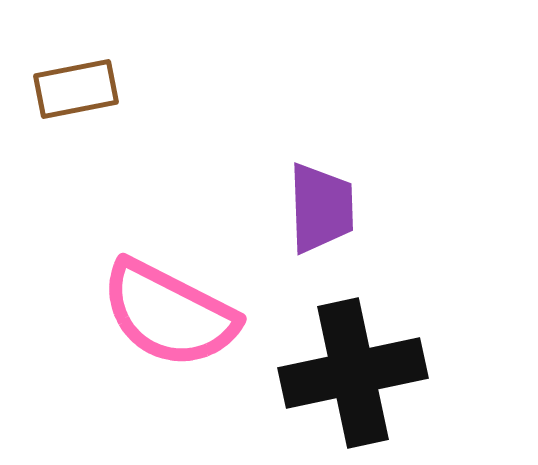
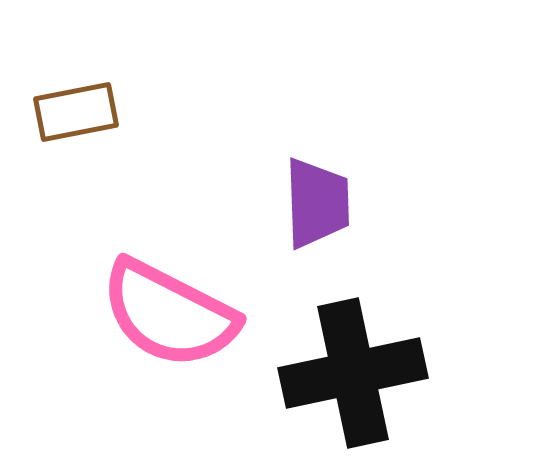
brown rectangle: moved 23 px down
purple trapezoid: moved 4 px left, 5 px up
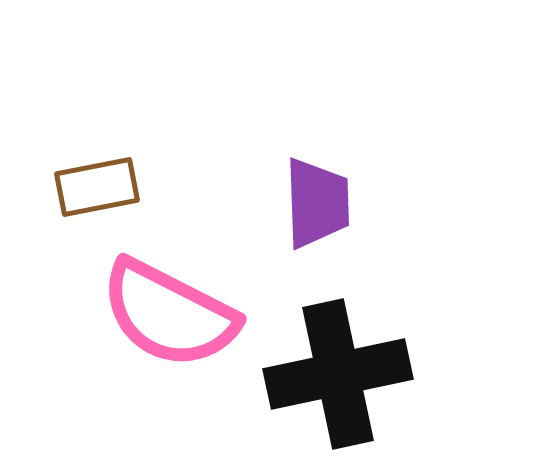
brown rectangle: moved 21 px right, 75 px down
black cross: moved 15 px left, 1 px down
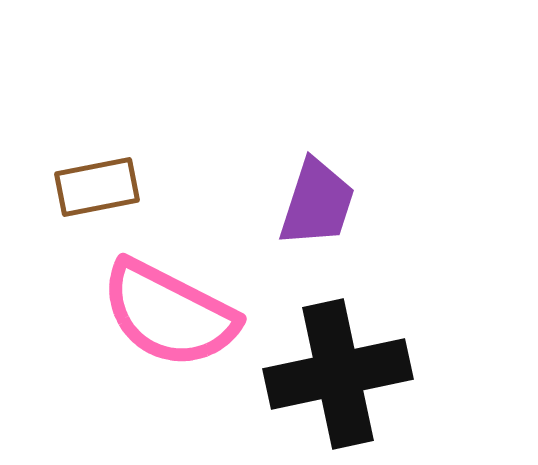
purple trapezoid: rotated 20 degrees clockwise
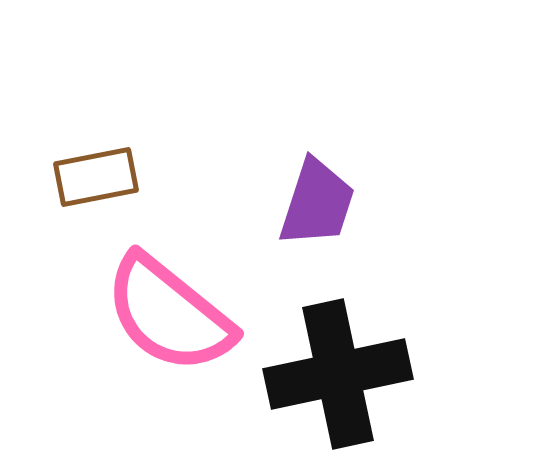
brown rectangle: moved 1 px left, 10 px up
pink semicircle: rotated 12 degrees clockwise
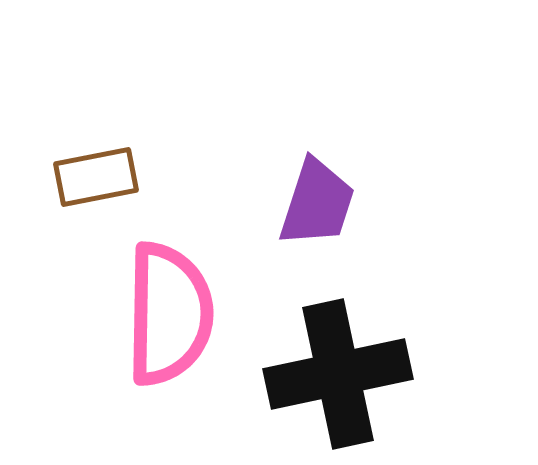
pink semicircle: rotated 128 degrees counterclockwise
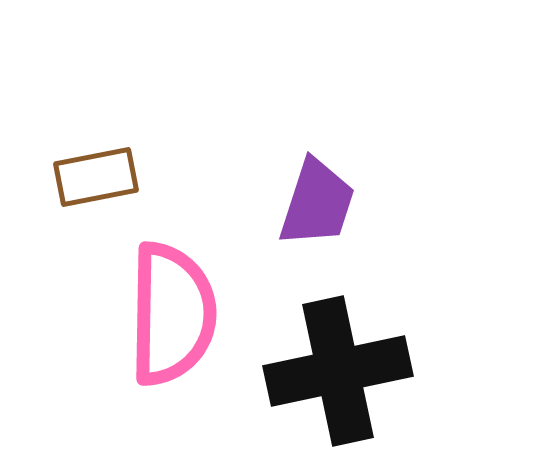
pink semicircle: moved 3 px right
black cross: moved 3 px up
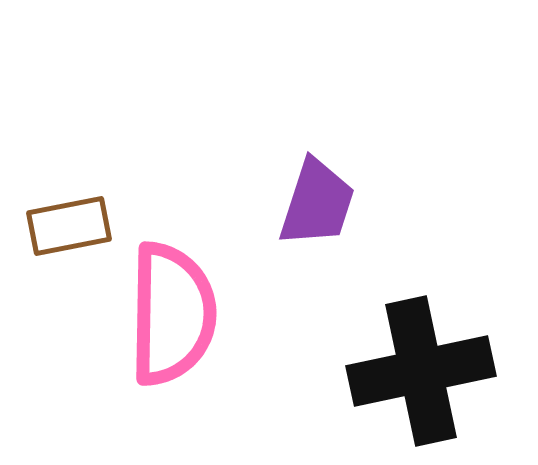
brown rectangle: moved 27 px left, 49 px down
black cross: moved 83 px right
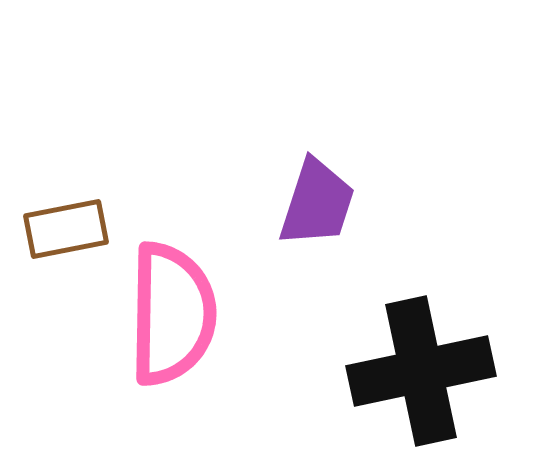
brown rectangle: moved 3 px left, 3 px down
